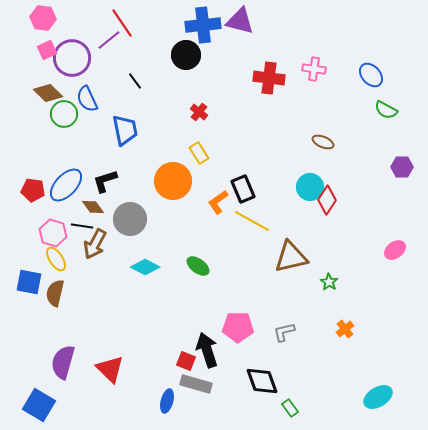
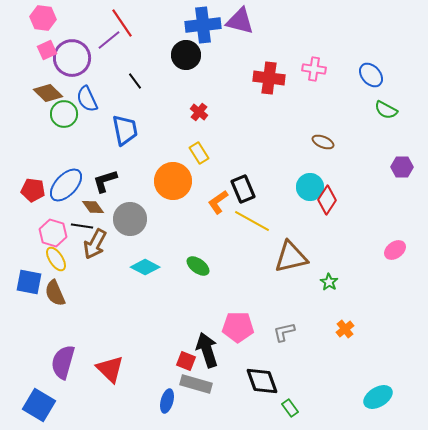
brown semicircle at (55, 293): rotated 36 degrees counterclockwise
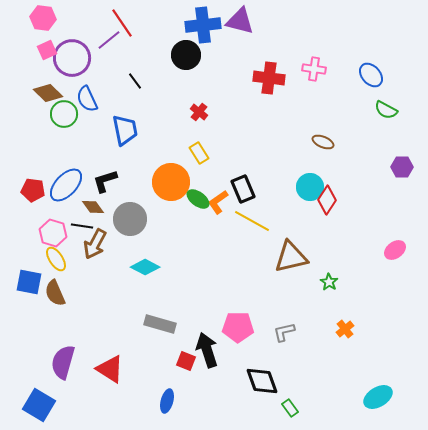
orange circle at (173, 181): moved 2 px left, 1 px down
green ellipse at (198, 266): moved 67 px up
red triangle at (110, 369): rotated 12 degrees counterclockwise
gray rectangle at (196, 384): moved 36 px left, 60 px up
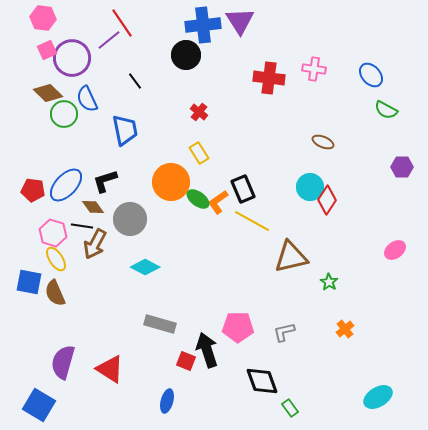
purple triangle at (240, 21): rotated 44 degrees clockwise
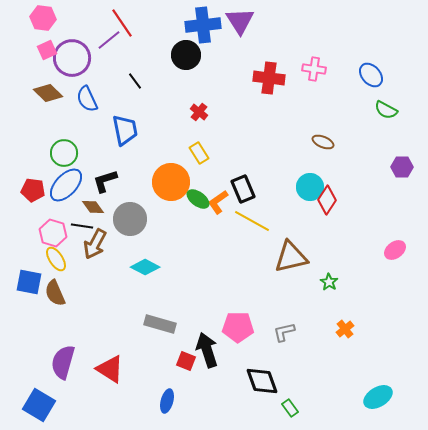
green circle at (64, 114): moved 39 px down
